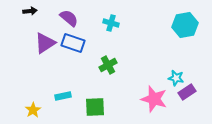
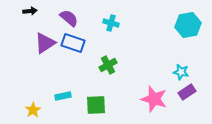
cyan hexagon: moved 3 px right
cyan star: moved 5 px right, 6 px up
green square: moved 1 px right, 2 px up
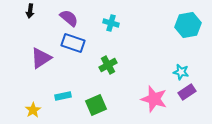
black arrow: rotated 104 degrees clockwise
purple triangle: moved 4 px left, 15 px down
green square: rotated 20 degrees counterclockwise
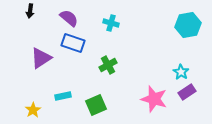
cyan star: rotated 21 degrees clockwise
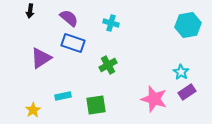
green square: rotated 15 degrees clockwise
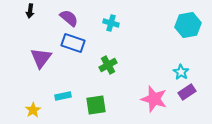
purple triangle: rotated 20 degrees counterclockwise
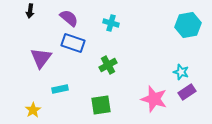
cyan star: rotated 14 degrees counterclockwise
cyan rectangle: moved 3 px left, 7 px up
green square: moved 5 px right
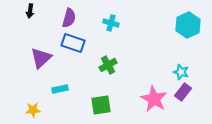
purple semicircle: rotated 66 degrees clockwise
cyan hexagon: rotated 15 degrees counterclockwise
purple triangle: rotated 10 degrees clockwise
purple rectangle: moved 4 px left; rotated 18 degrees counterclockwise
pink star: rotated 12 degrees clockwise
yellow star: rotated 28 degrees clockwise
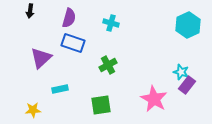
purple rectangle: moved 4 px right, 7 px up
